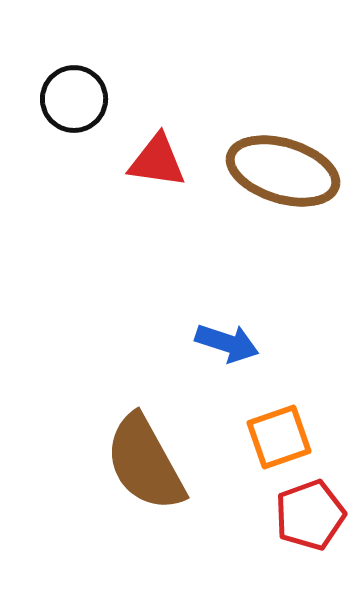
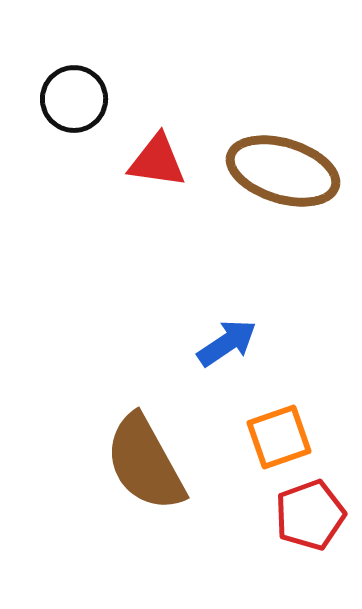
blue arrow: rotated 52 degrees counterclockwise
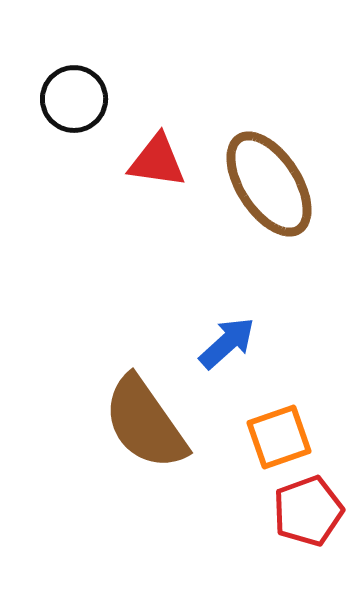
brown ellipse: moved 14 px left, 13 px down; rotated 40 degrees clockwise
blue arrow: rotated 8 degrees counterclockwise
brown semicircle: moved 40 px up; rotated 6 degrees counterclockwise
red pentagon: moved 2 px left, 4 px up
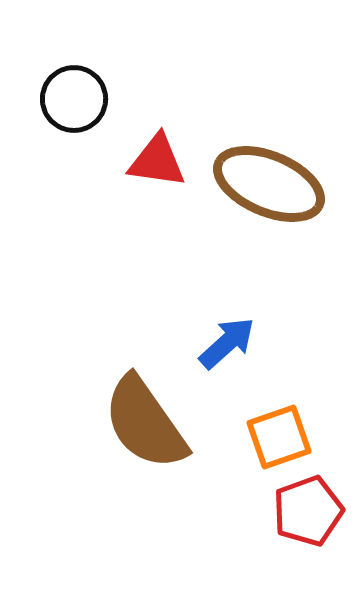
brown ellipse: rotated 34 degrees counterclockwise
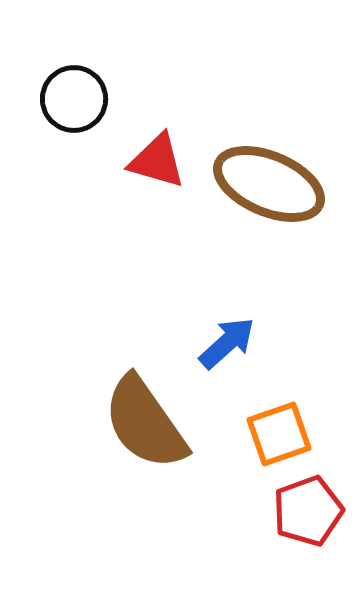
red triangle: rotated 8 degrees clockwise
orange square: moved 3 px up
